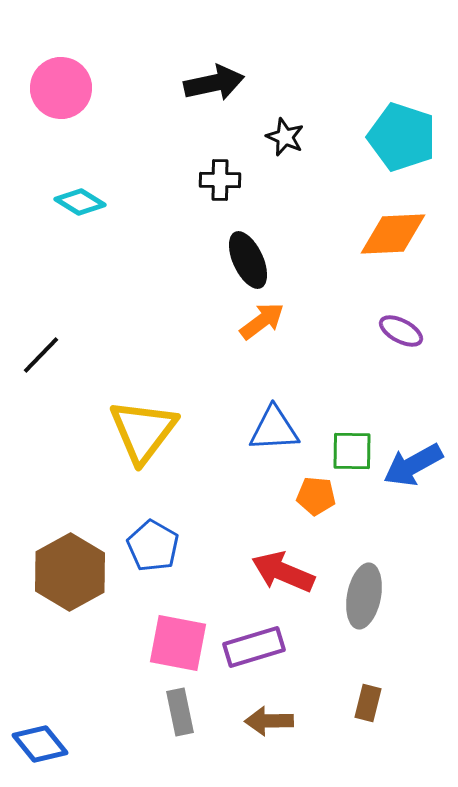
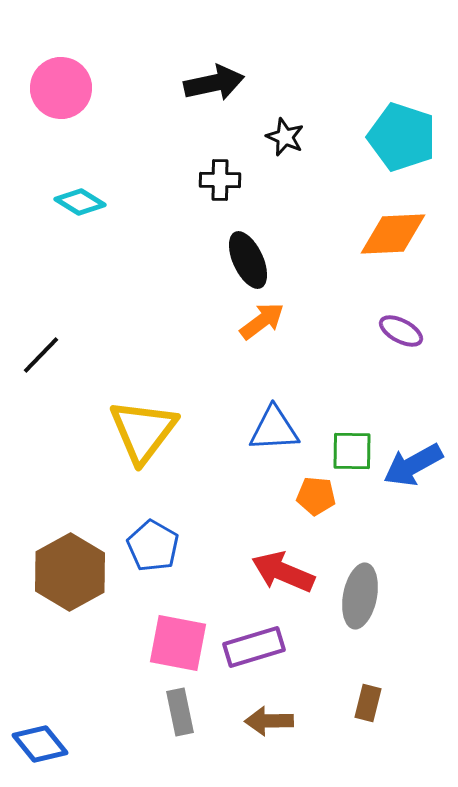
gray ellipse: moved 4 px left
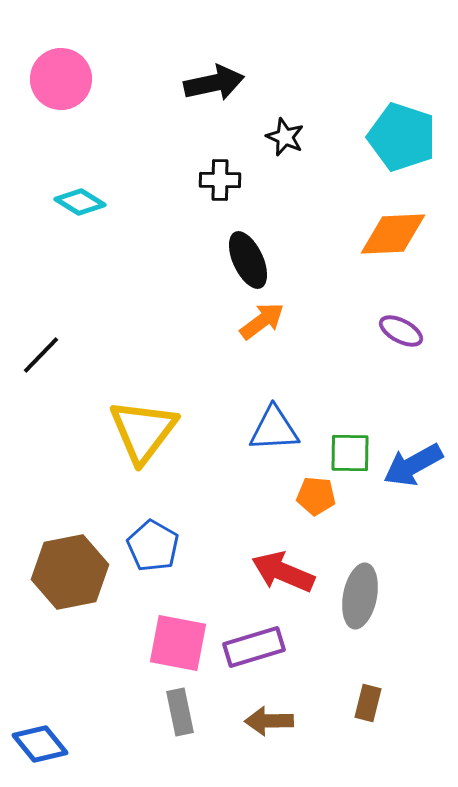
pink circle: moved 9 px up
green square: moved 2 px left, 2 px down
brown hexagon: rotated 18 degrees clockwise
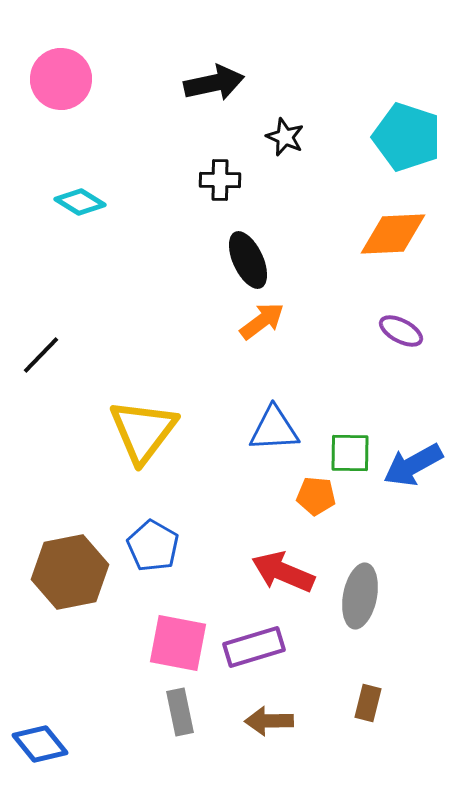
cyan pentagon: moved 5 px right
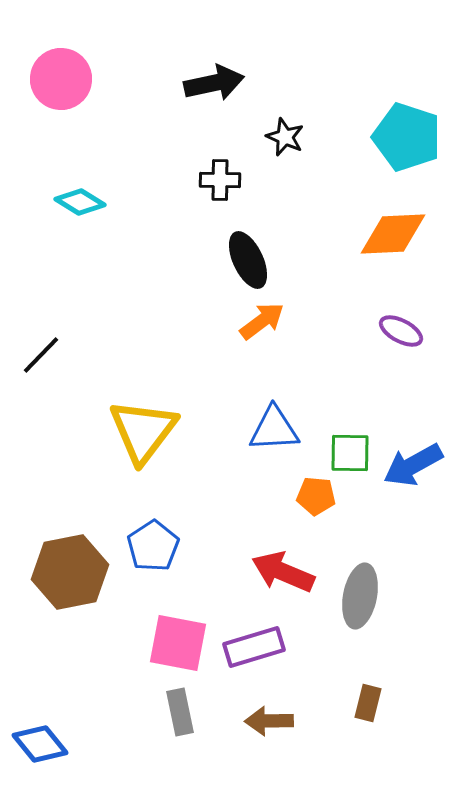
blue pentagon: rotated 9 degrees clockwise
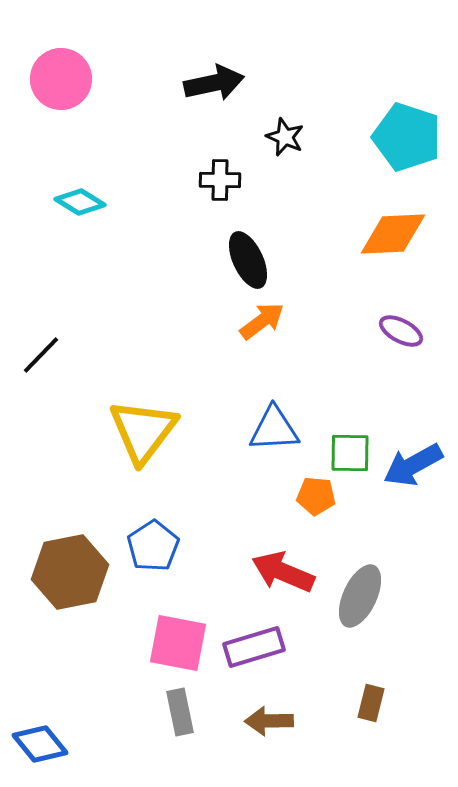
gray ellipse: rotated 14 degrees clockwise
brown rectangle: moved 3 px right
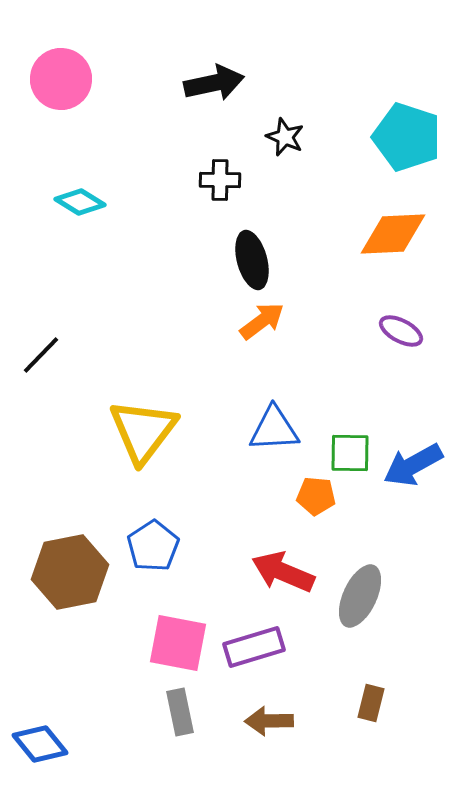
black ellipse: moved 4 px right; rotated 10 degrees clockwise
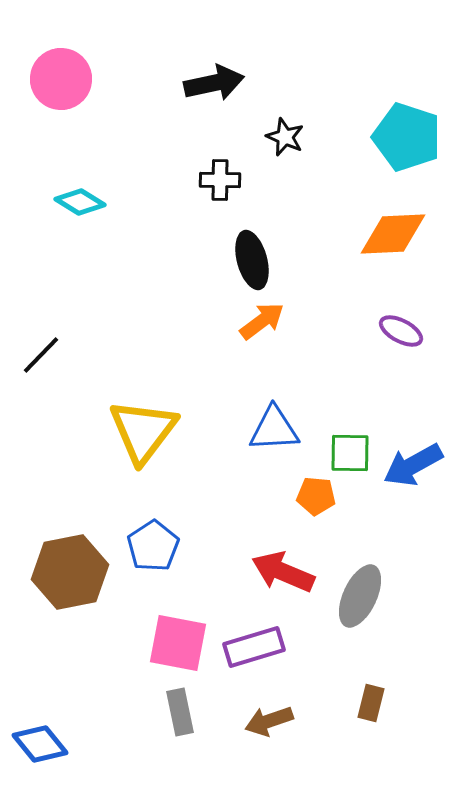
brown arrow: rotated 18 degrees counterclockwise
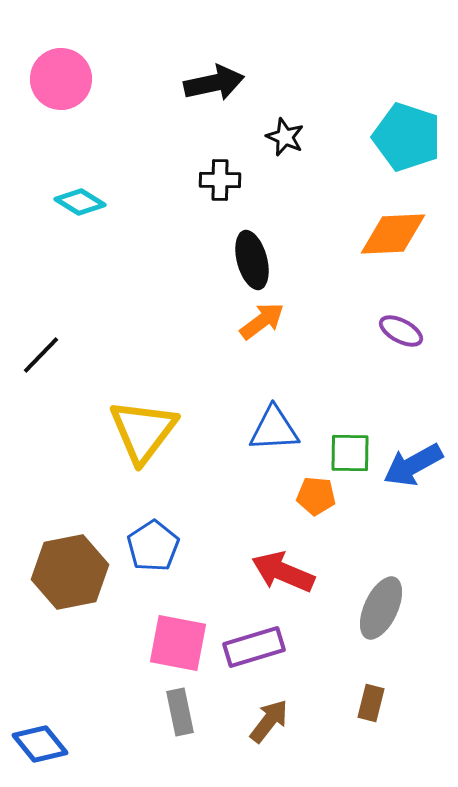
gray ellipse: moved 21 px right, 12 px down
brown arrow: rotated 147 degrees clockwise
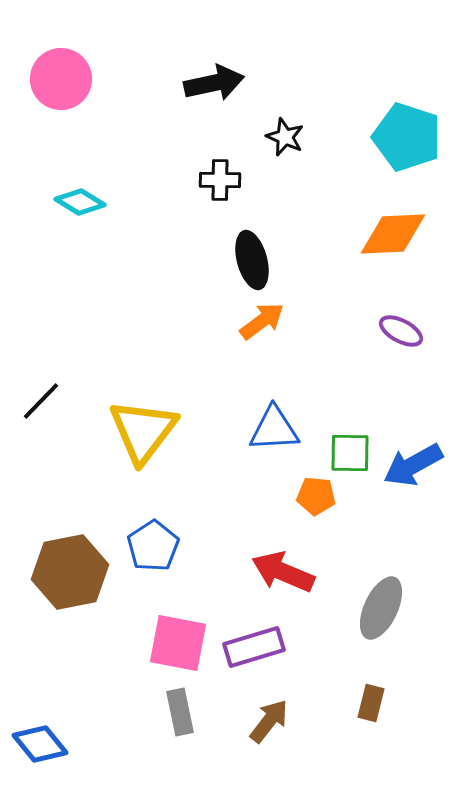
black line: moved 46 px down
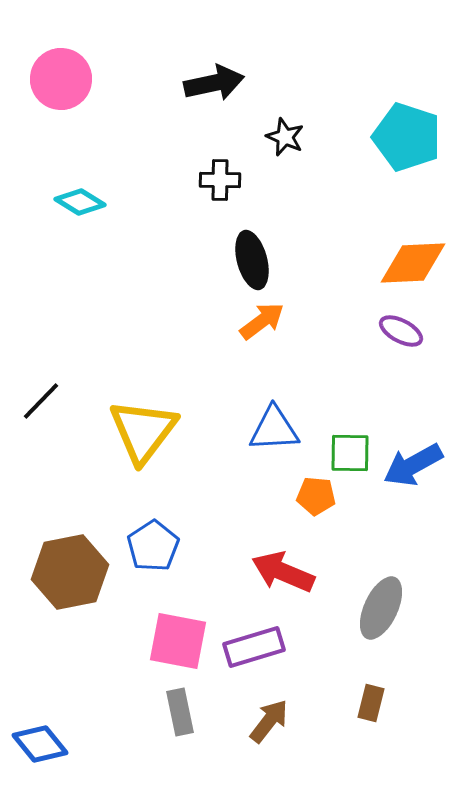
orange diamond: moved 20 px right, 29 px down
pink square: moved 2 px up
